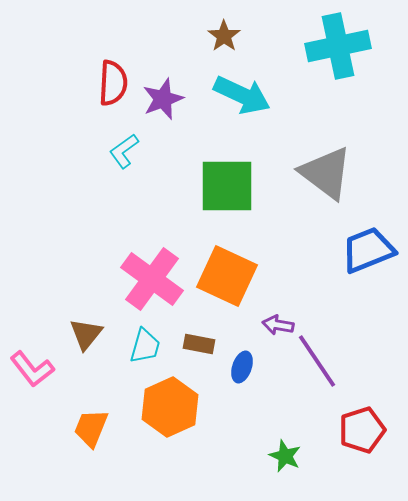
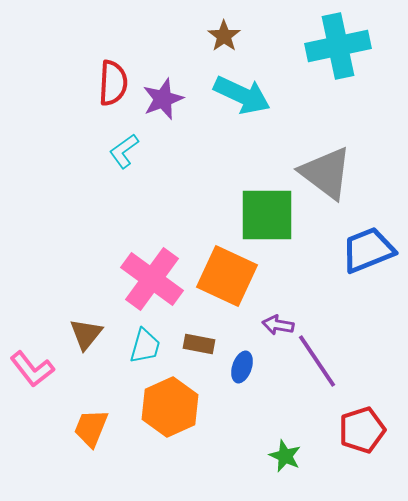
green square: moved 40 px right, 29 px down
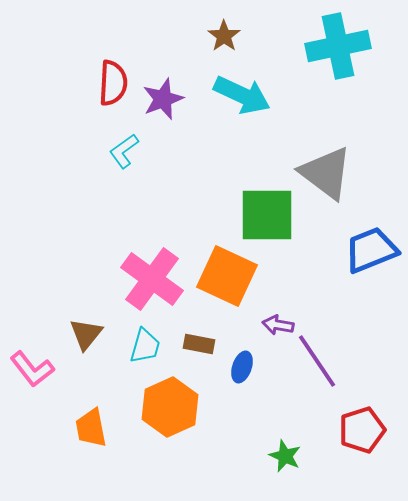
blue trapezoid: moved 3 px right
orange trapezoid: rotated 33 degrees counterclockwise
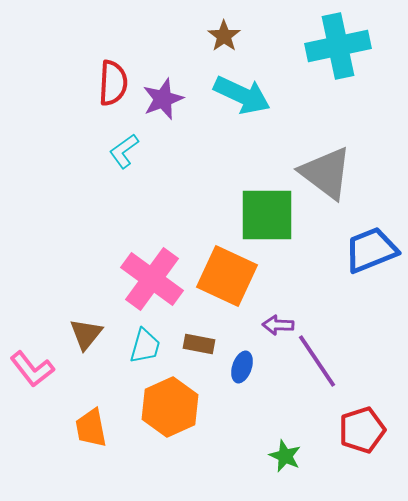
purple arrow: rotated 8 degrees counterclockwise
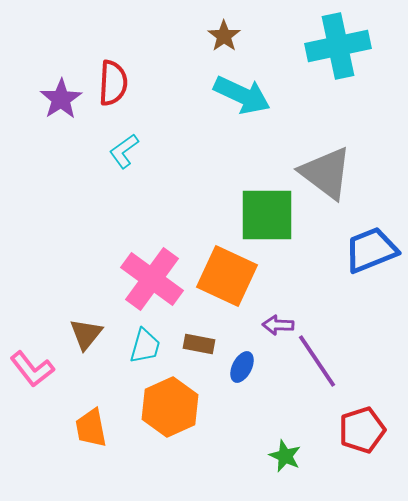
purple star: moved 102 px left; rotated 12 degrees counterclockwise
blue ellipse: rotated 8 degrees clockwise
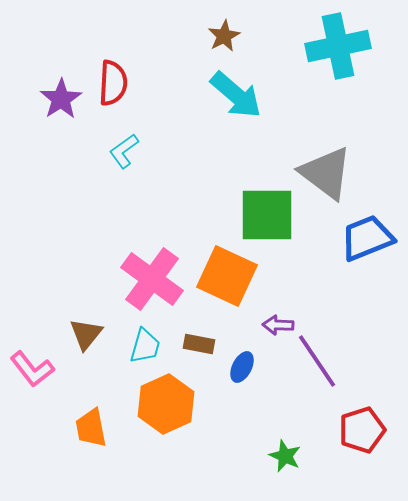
brown star: rotated 8 degrees clockwise
cyan arrow: moved 6 px left; rotated 16 degrees clockwise
blue trapezoid: moved 4 px left, 12 px up
orange hexagon: moved 4 px left, 3 px up
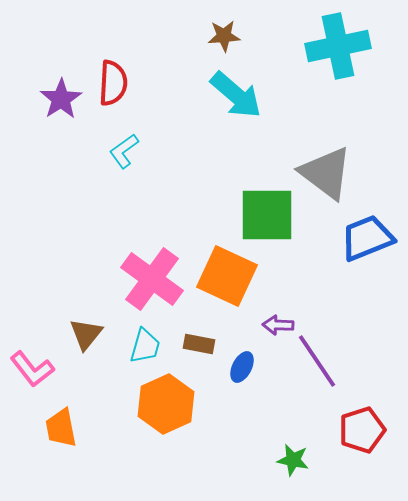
brown star: rotated 24 degrees clockwise
orange trapezoid: moved 30 px left
green star: moved 8 px right, 4 px down; rotated 12 degrees counterclockwise
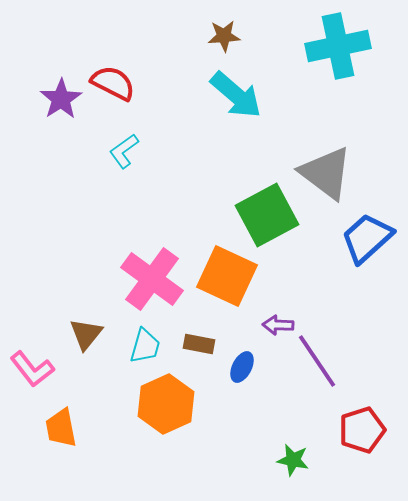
red semicircle: rotated 66 degrees counterclockwise
green square: rotated 28 degrees counterclockwise
blue trapezoid: rotated 20 degrees counterclockwise
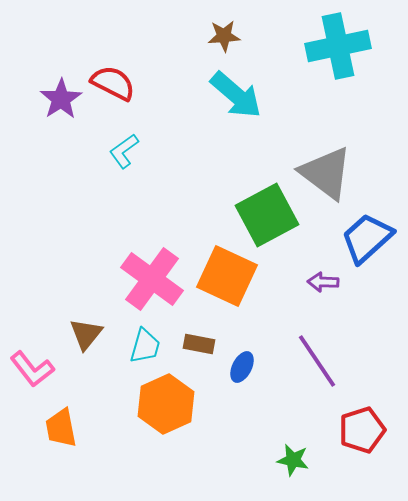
purple arrow: moved 45 px right, 43 px up
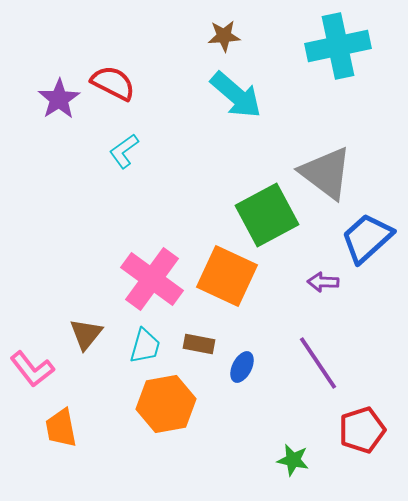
purple star: moved 2 px left
purple line: moved 1 px right, 2 px down
orange hexagon: rotated 14 degrees clockwise
